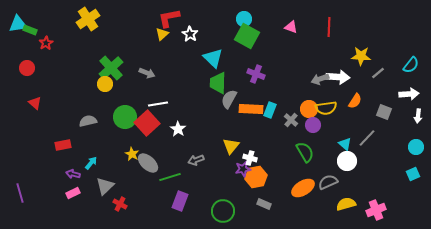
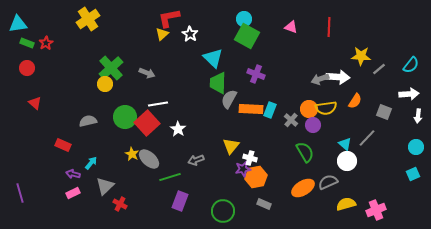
green rectangle at (30, 30): moved 3 px left, 13 px down
gray line at (378, 73): moved 1 px right, 4 px up
red rectangle at (63, 145): rotated 35 degrees clockwise
gray ellipse at (148, 163): moved 1 px right, 4 px up
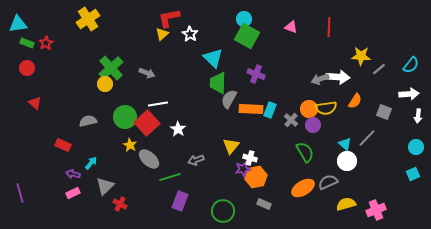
yellow star at (132, 154): moved 2 px left, 9 px up
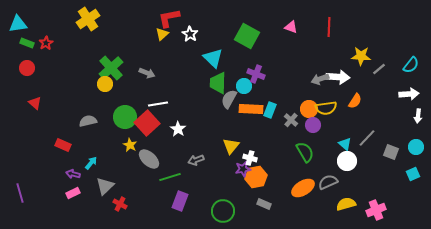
cyan circle at (244, 19): moved 67 px down
gray square at (384, 112): moved 7 px right, 40 px down
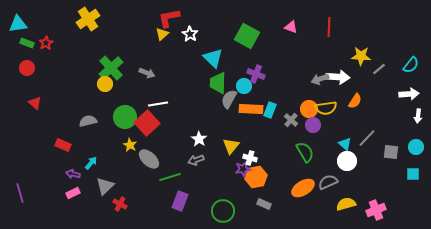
white star at (178, 129): moved 21 px right, 10 px down
gray square at (391, 152): rotated 14 degrees counterclockwise
cyan square at (413, 174): rotated 24 degrees clockwise
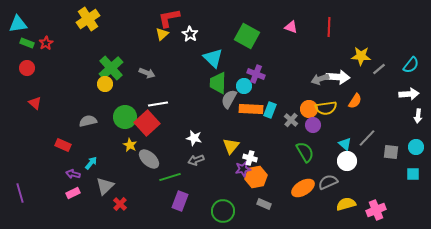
white star at (199, 139): moved 5 px left, 1 px up; rotated 21 degrees counterclockwise
red cross at (120, 204): rotated 16 degrees clockwise
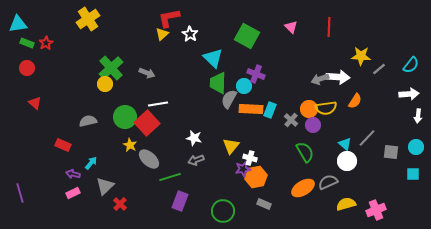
pink triangle at (291, 27): rotated 24 degrees clockwise
